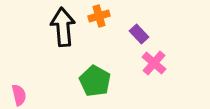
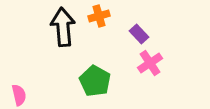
pink cross: moved 4 px left; rotated 15 degrees clockwise
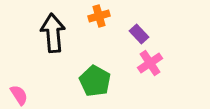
black arrow: moved 10 px left, 6 px down
pink semicircle: rotated 20 degrees counterclockwise
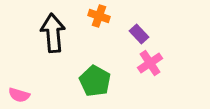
orange cross: rotated 35 degrees clockwise
pink semicircle: rotated 140 degrees clockwise
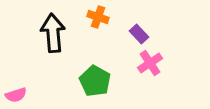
orange cross: moved 1 px left, 1 px down
pink semicircle: moved 3 px left; rotated 35 degrees counterclockwise
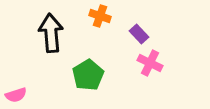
orange cross: moved 2 px right, 1 px up
black arrow: moved 2 px left
pink cross: rotated 30 degrees counterclockwise
green pentagon: moved 7 px left, 6 px up; rotated 12 degrees clockwise
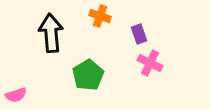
purple rectangle: rotated 24 degrees clockwise
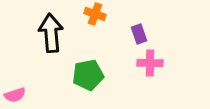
orange cross: moved 5 px left, 2 px up
pink cross: rotated 25 degrees counterclockwise
green pentagon: rotated 20 degrees clockwise
pink semicircle: moved 1 px left
